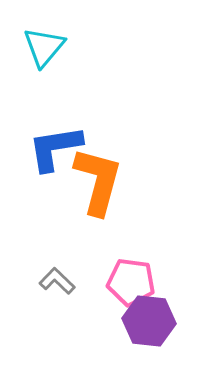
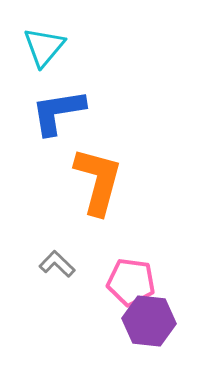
blue L-shape: moved 3 px right, 36 px up
gray L-shape: moved 17 px up
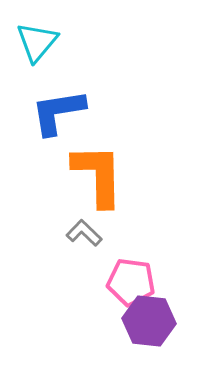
cyan triangle: moved 7 px left, 5 px up
orange L-shape: moved 6 px up; rotated 16 degrees counterclockwise
gray L-shape: moved 27 px right, 31 px up
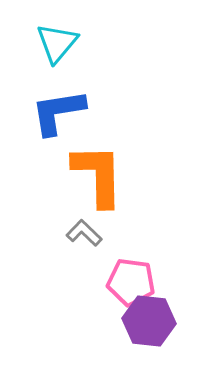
cyan triangle: moved 20 px right, 1 px down
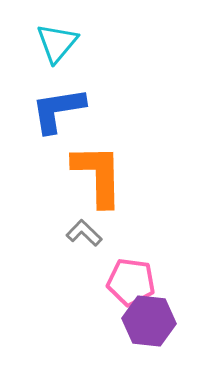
blue L-shape: moved 2 px up
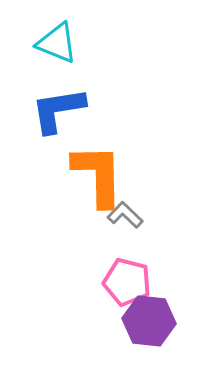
cyan triangle: rotated 48 degrees counterclockwise
gray L-shape: moved 41 px right, 18 px up
pink pentagon: moved 4 px left; rotated 6 degrees clockwise
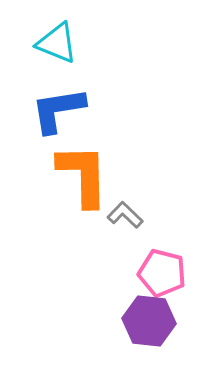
orange L-shape: moved 15 px left
pink pentagon: moved 35 px right, 9 px up
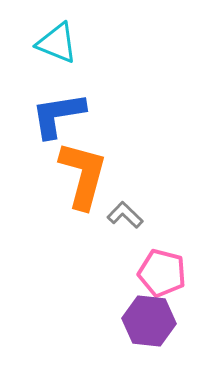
blue L-shape: moved 5 px down
orange L-shape: rotated 16 degrees clockwise
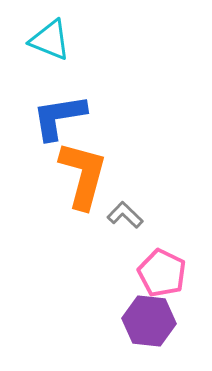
cyan triangle: moved 7 px left, 3 px up
blue L-shape: moved 1 px right, 2 px down
pink pentagon: rotated 12 degrees clockwise
